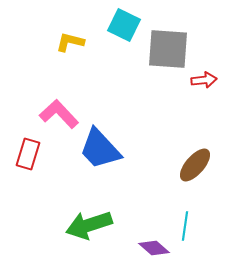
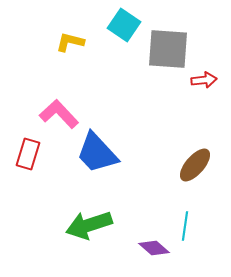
cyan square: rotated 8 degrees clockwise
blue trapezoid: moved 3 px left, 4 px down
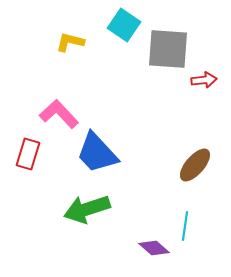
green arrow: moved 2 px left, 16 px up
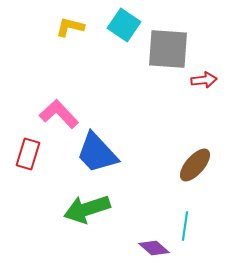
yellow L-shape: moved 15 px up
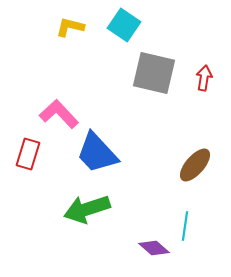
gray square: moved 14 px left, 24 px down; rotated 9 degrees clockwise
red arrow: moved 2 px up; rotated 75 degrees counterclockwise
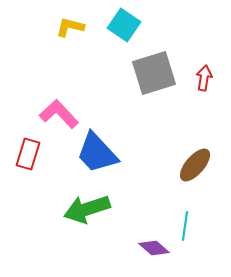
gray square: rotated 30 degrees counterclockwise
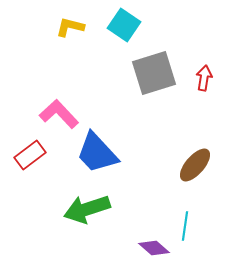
red rectangle: moved 2 px right, 1 px down; rotated 36 degrees clockwise
